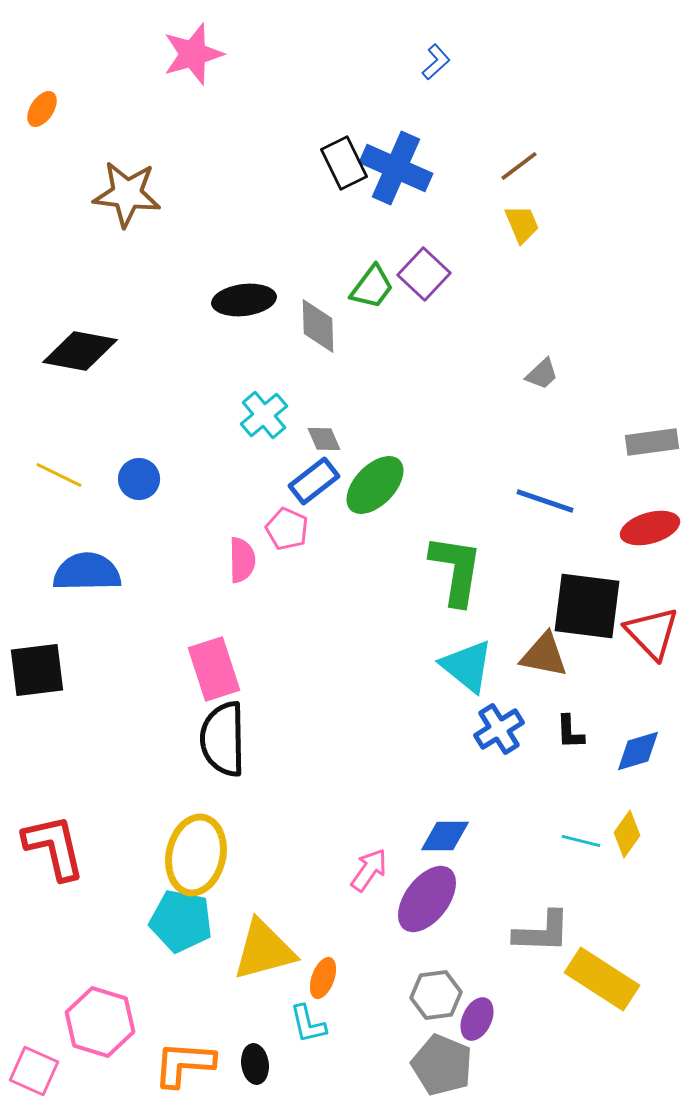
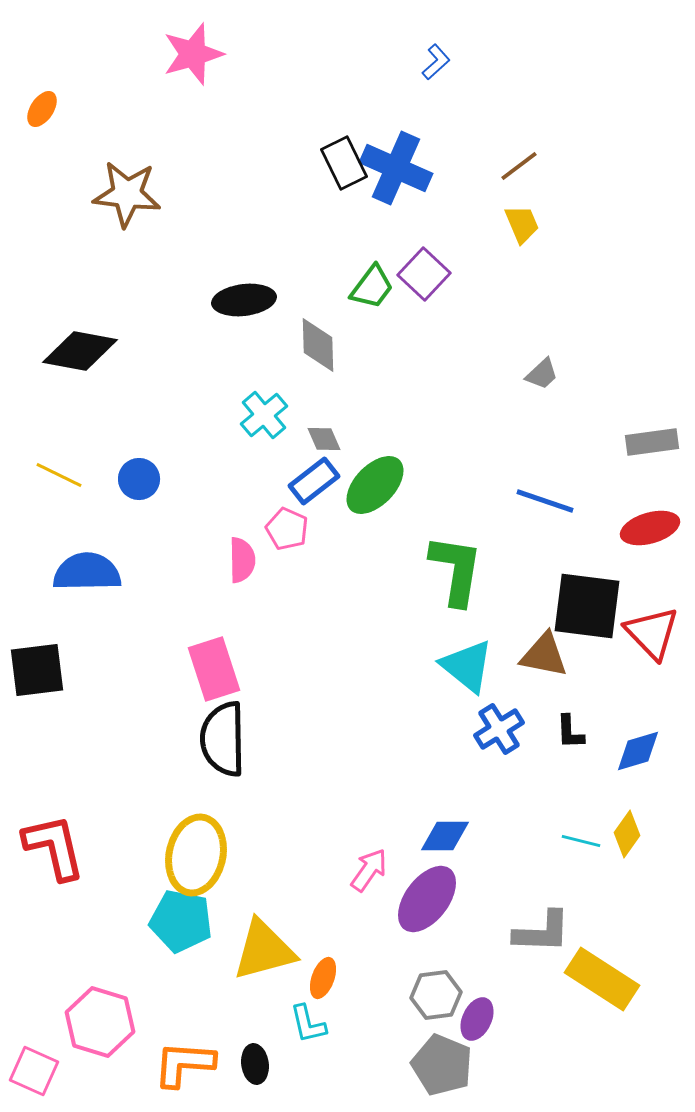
gray diamond at (318, 326): moved 19 px down
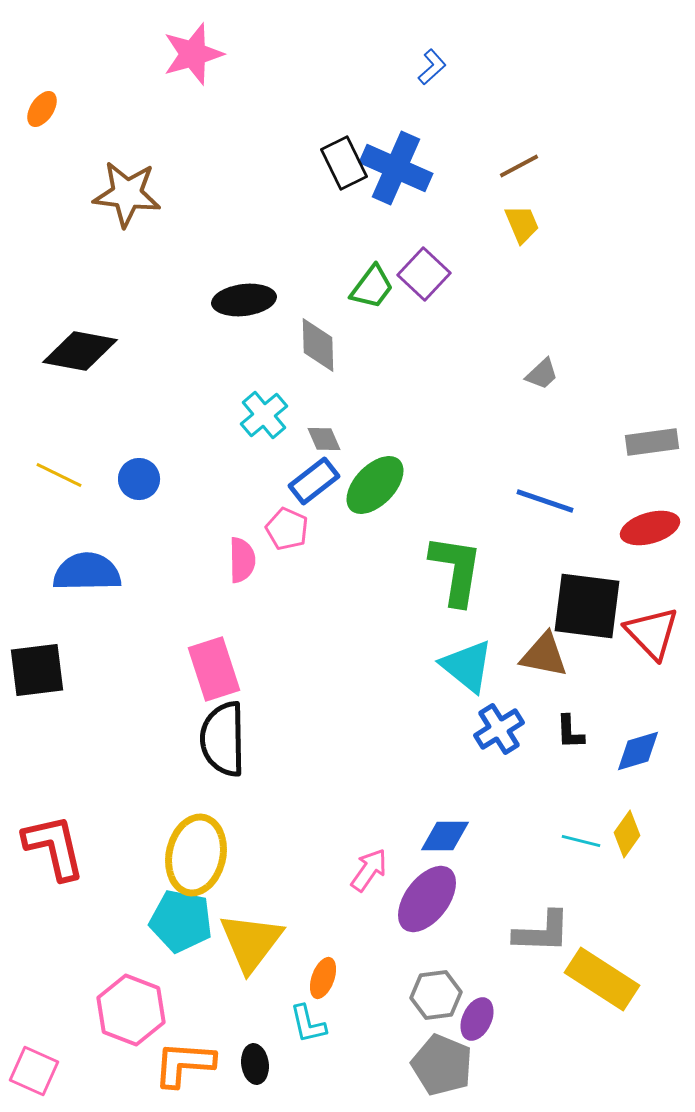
blue L-shape at (436, 62): moved 4 px left, 5 px down
brown line at (519, 166): rotated 9 degrees clockwise
yellow triangle at (264, 950): moved 13 px left, 8 px up; rotated 38 degrees counterclockwise
pink hexagon at (100, 1022): moved 31 px right, 12 px up; rotated 4 degrees clockwise
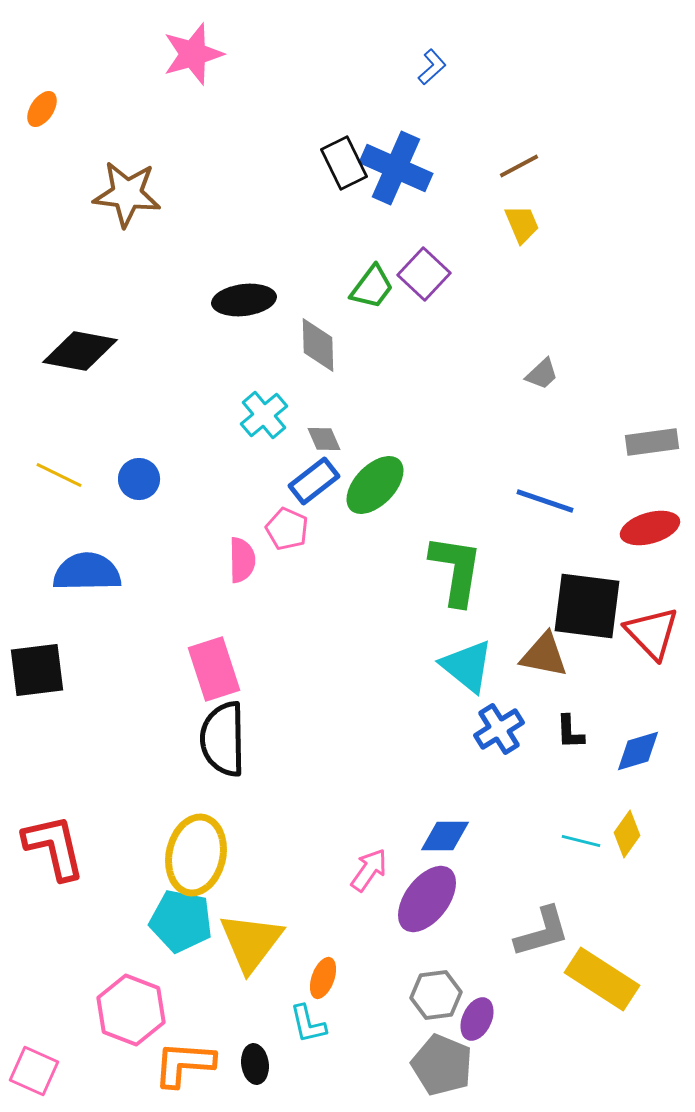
gray L-shape at (542, 932): rotated 18 degrees counterclockwise
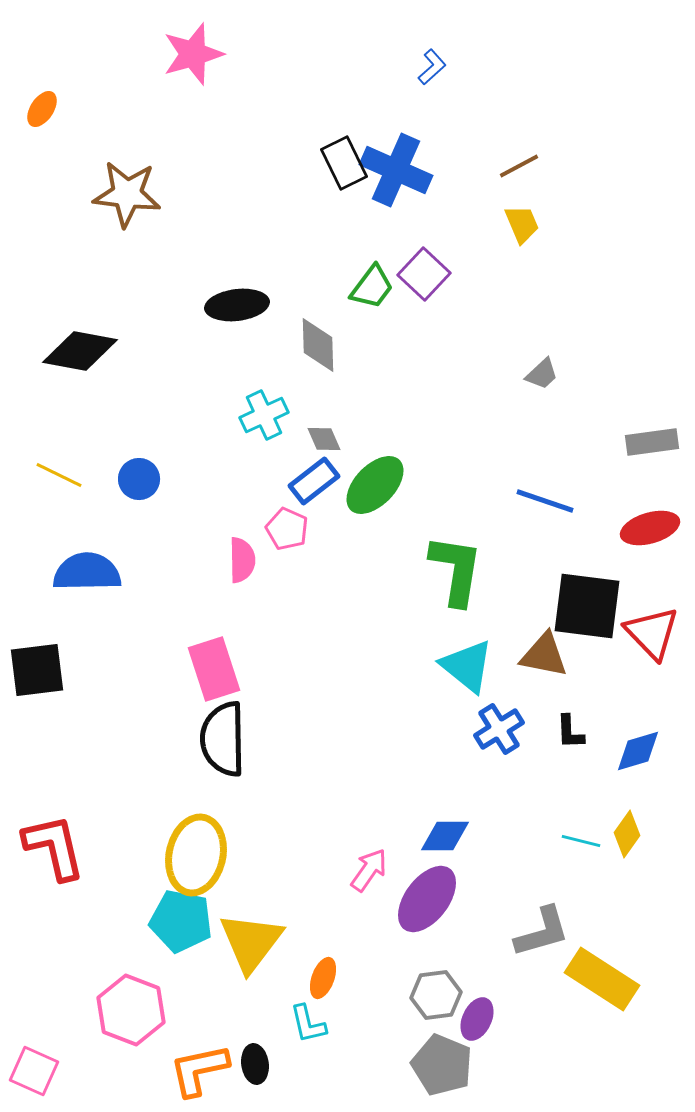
blue cross at (396, 168): moved 2 px down
black ellipse at (244, 300): moved 7 px left, 5 px down
cyan cross at (264, 415): rotated 15 degrees clockwise
orange L-shape at (184, 1064): moved 15 px right, 6 px down; rotated 16 degrees counterclockwise
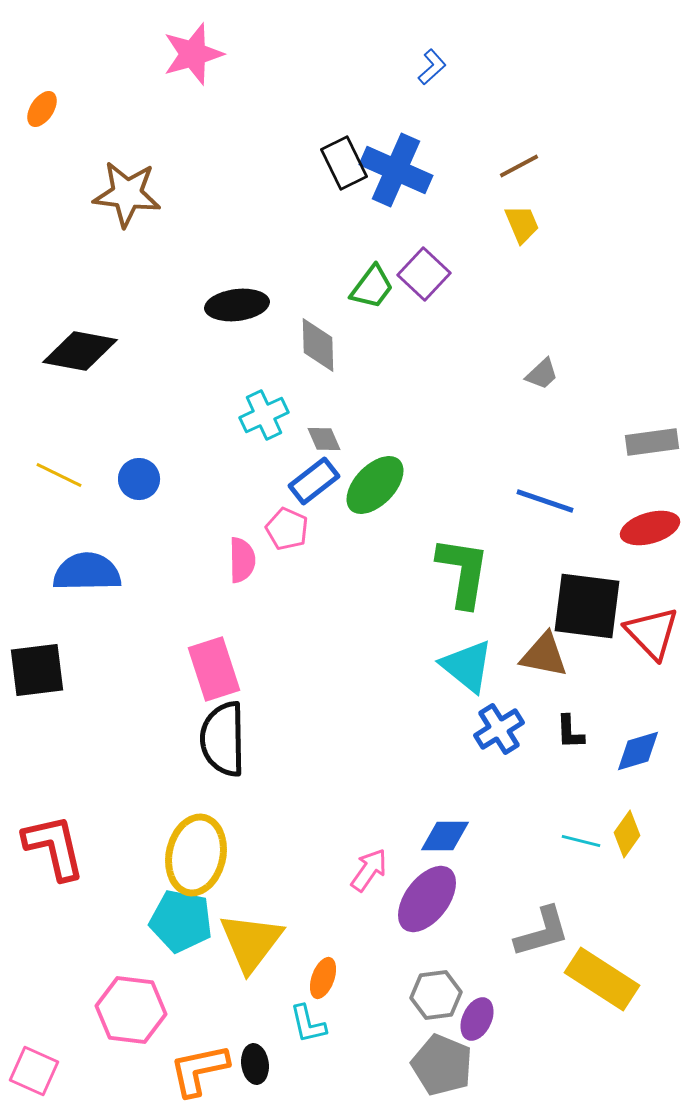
green L-shape at (456, 570): moved 7 px right, 2 px down
pink hexagon at (131, 1010): rotated 14 degrees counterclockwise
